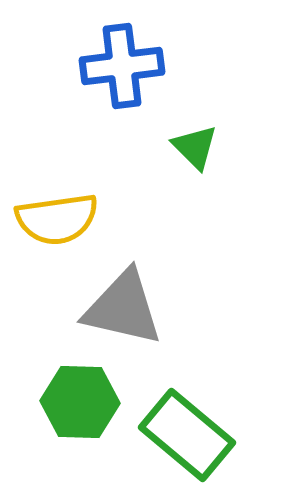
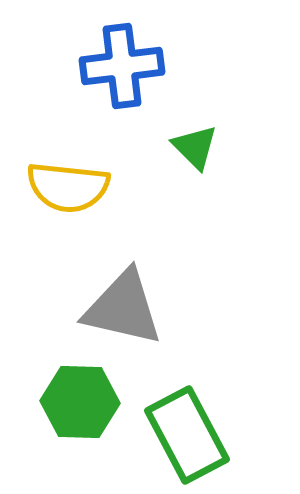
yellow semicircle: moved 11 px right, 32 px up; rotated 14 degrees clockwise
green rectangle: rotated 22 degrees clockwise
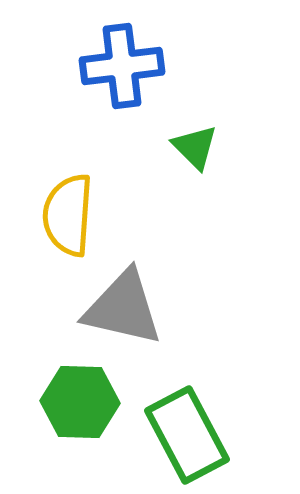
yellow semicircle: moved 28 px down; rotated 88 degrees clockwise
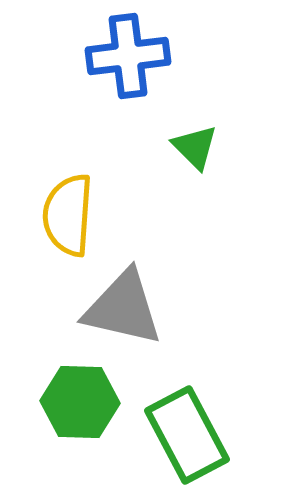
blue cross: moved 6 px right, 10 px up
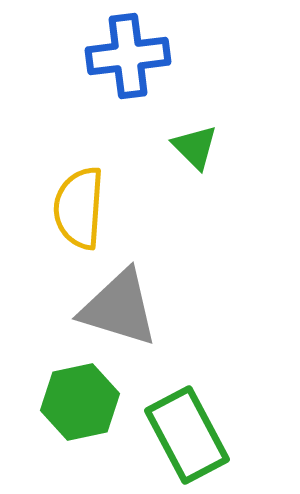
yellow semicircle: moved 11 px right, 7 px up
gray triangle: moved 4 px left; rotated 4 degrees clockwise
green hexagon: rotated 14 degrees counterclockwise
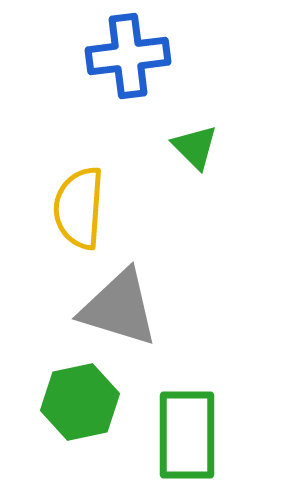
green rectangle: rotated 28 degrees clockwise
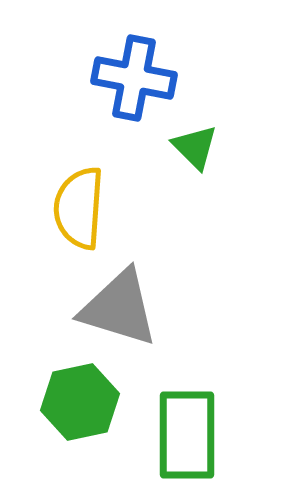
blue cross: moved 6 px right, 22 px down; rotated 18 degrees clockwise
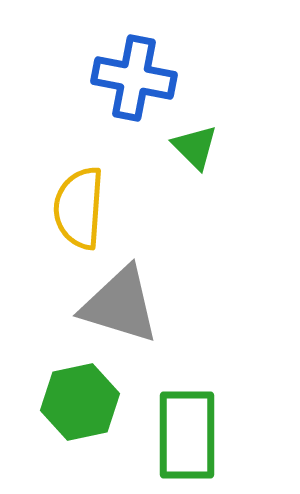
gray triangle: moved 1 px right, 3 px up
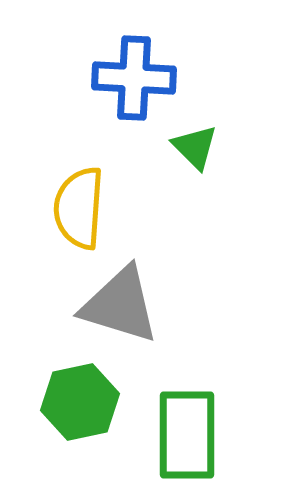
blue cross: rotated 8 degrees counterclockwise
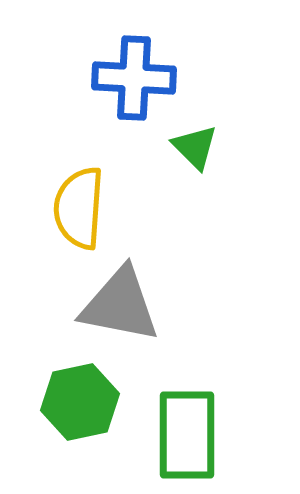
gray triangle: rotated 6 degrees counterclockwise
